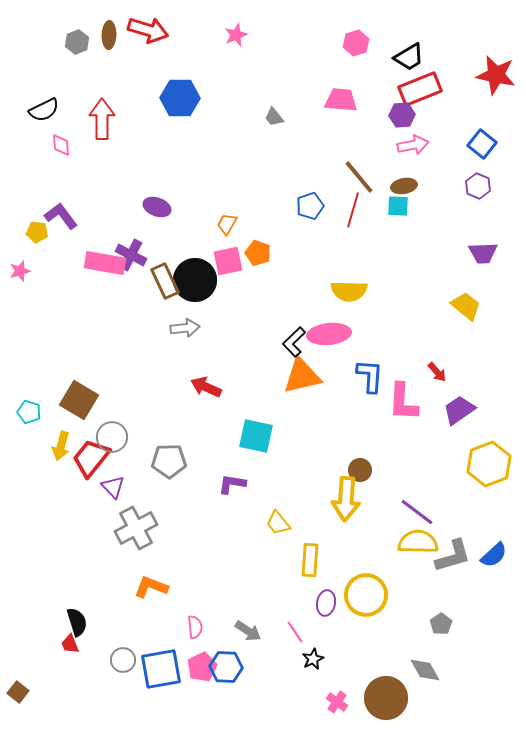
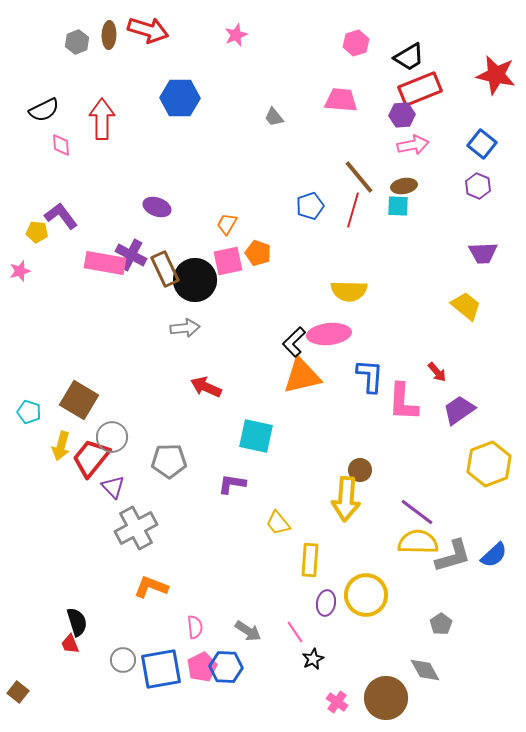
brown rectangle at (165, 281): moved 12 px up
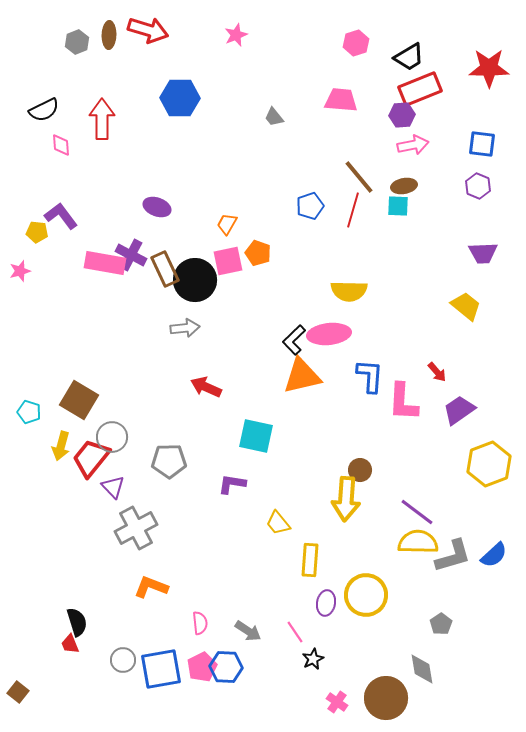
red star at (496, 75): moved 7 px left, 7 px up; rotated 12 degrees counterclockwise
blue square at (482, 144): rotated 32 degrees counterclockwise
black L-shape at (294, 342): moved 2 px up
pink semicircle at (195, 627): moved 5 px right, 4 px up
gray diamond at (425, 670): moved 3 px left, 1 px up; rotated 20 degrees clockwise
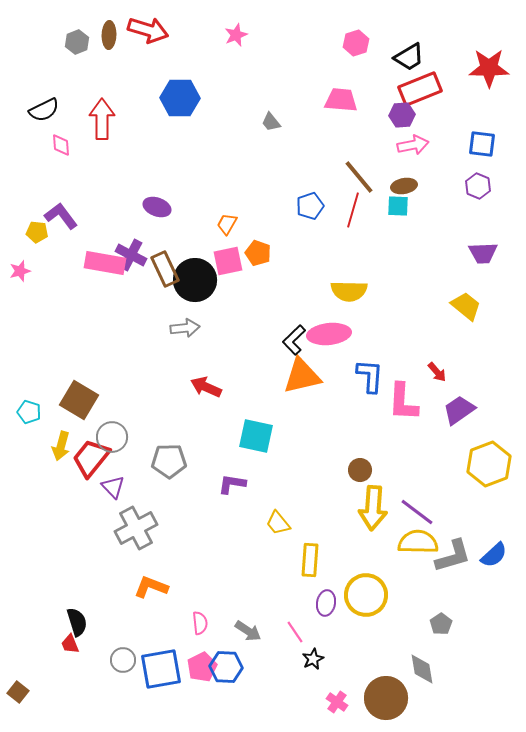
gray trapezoid at (274, 117): moved 3 px left, 5 px down
yellow arrow at (346, 499): moved 27 px right, 9 px down
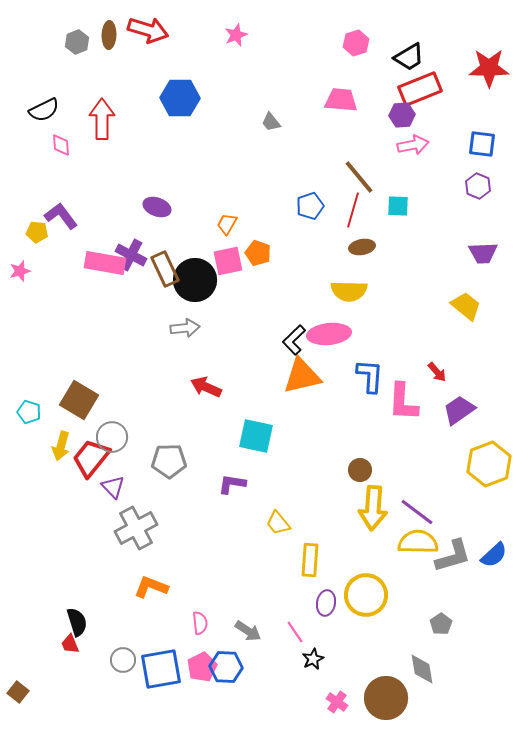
brown ellipse at (404, 186): moved 42 px left, 61 px down
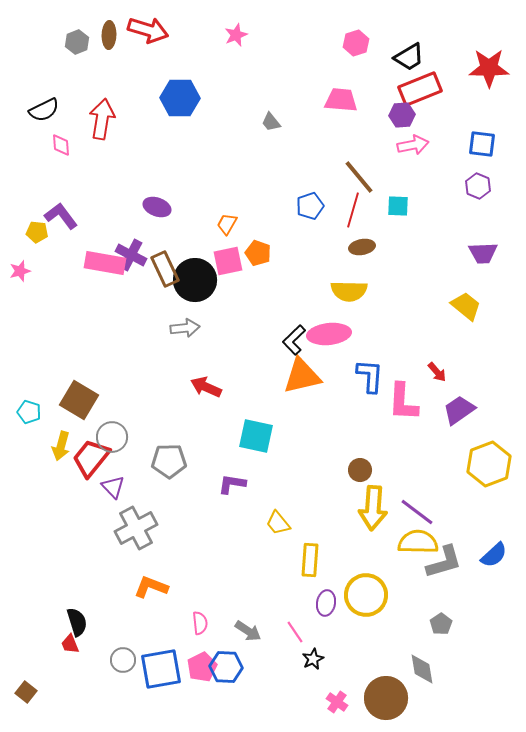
red arrow at (102, 119): rotated 9 degrees clockwise
gray L-shape at (453, 556): moved 9 px left, 6 px down
brown square at (18, 692): moved 8 px right
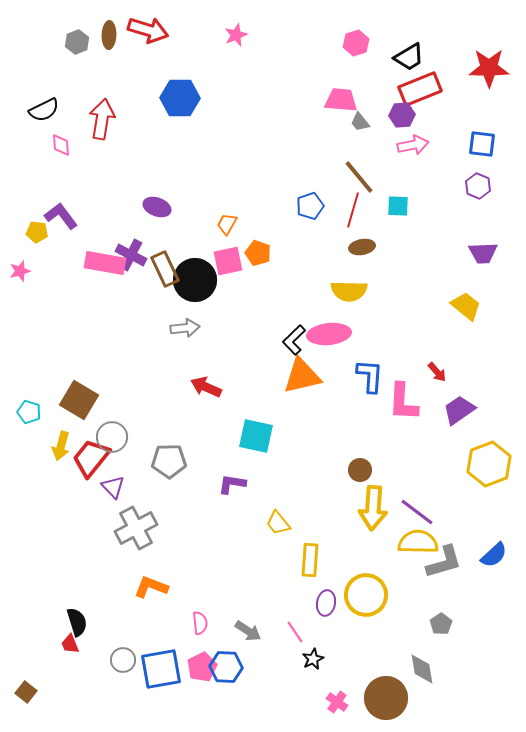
gray trapezoid at (271, 122): moved 89 px right
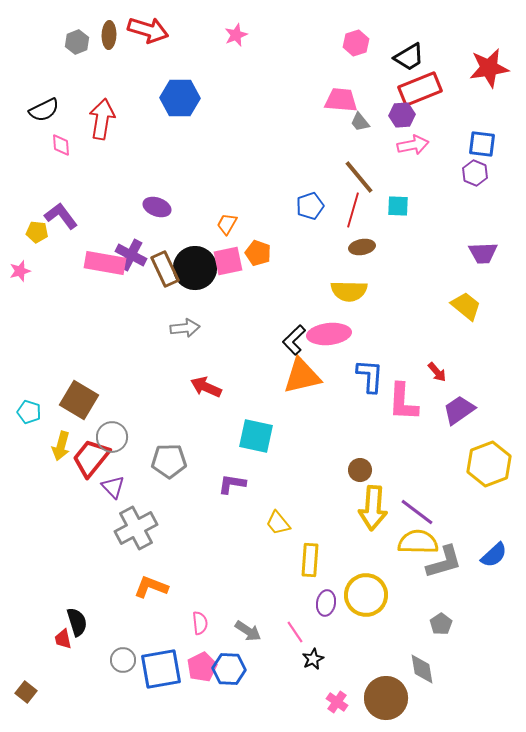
red star at (489, 68): rotated 9 degrees counterclockwise
purple hexagon at (478, 186): moved 3 px left, 13 px up
black circle at (195, 280): moved 12 px up
red trapezoid at (70, 644): moved 7 px left, 5 px up; rotated 10 degrees clockwise
blue hexagon at (226, 667): moved 3 px right, 2 px down
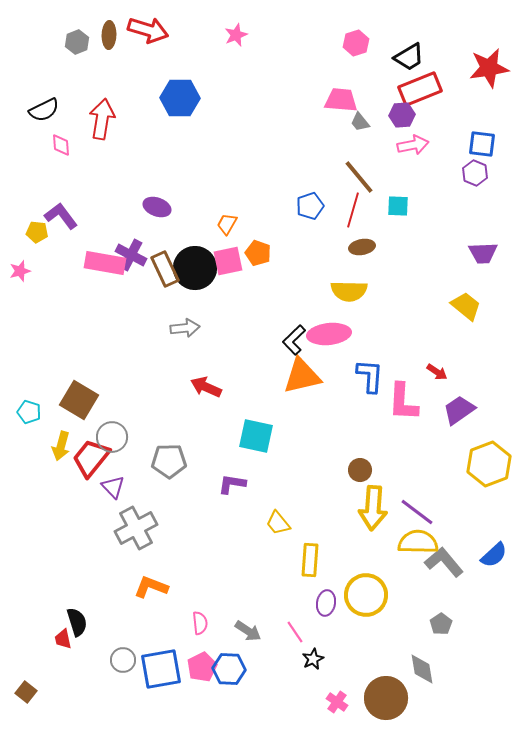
red arrow at (437, 372): rotated 15 degrees counterclockwise
gray L-shape at (444, 562): rotated 114 degrees counterclockwise
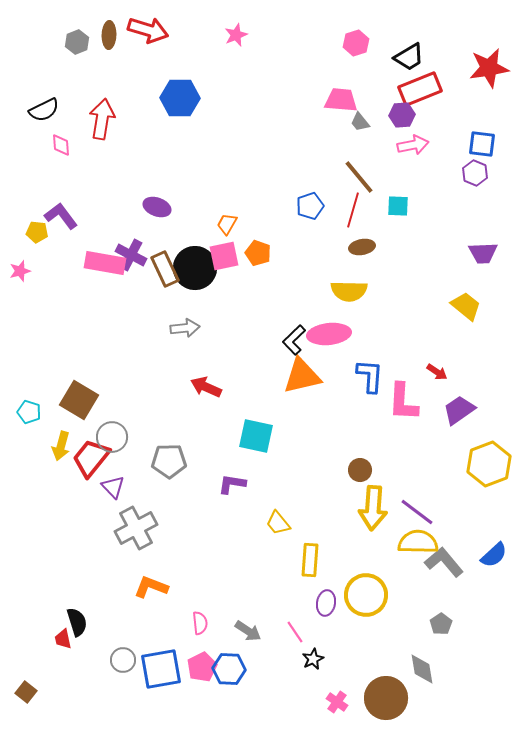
pink square at (228, 261): moved 4 px left, 5 px up
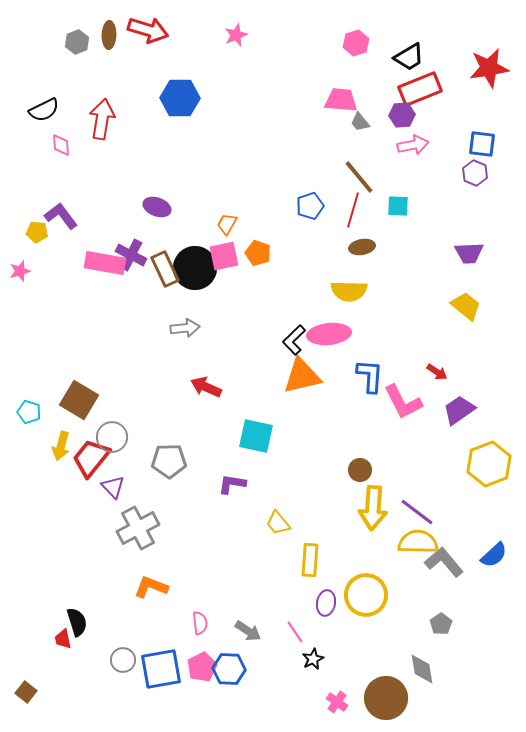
purple trapezoid at (483, 253): moved 14 px left
pink L-shape at (403, 402): rotated 30 degrees counterclockwise
gray cross at (136, 528): moved 2 px right
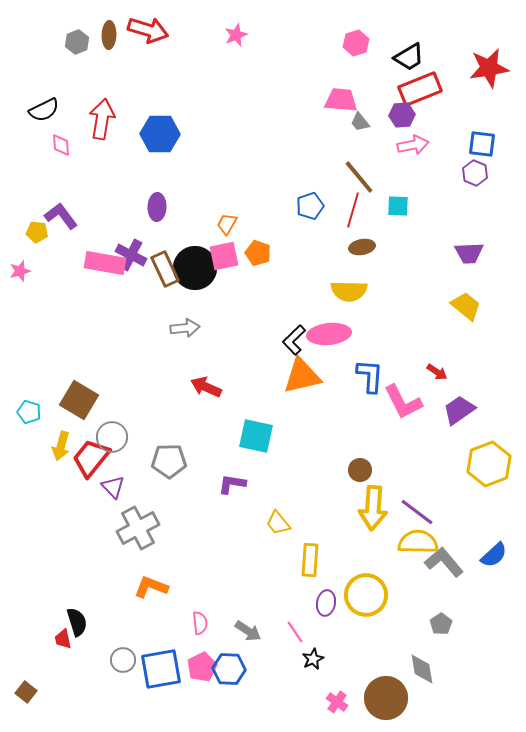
blue hexagon at (180, 98): moved 20 px left, 36 px down
purple ellipse at (157, 207): rotated 72 degrees clockwise
